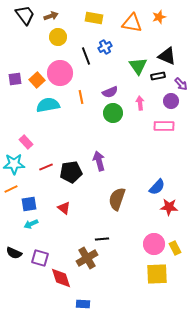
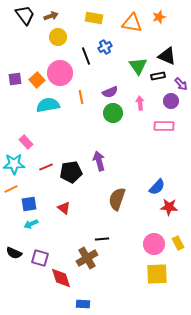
yellow rectangle at (175, 248): moved 3 px right, 5 px up
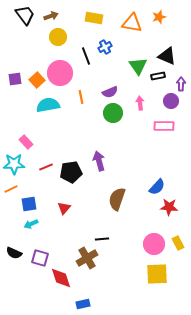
purple arrow at (181, 84): rotated 136 degrees counterclockwise
red triangle at (64, 208): rotated 32 degrees clockwise
blue rectangle at (83, 304): rotated 16 degrees counterclockwise
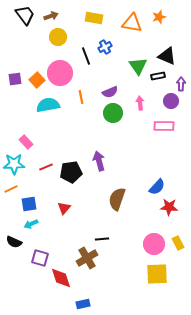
black semicircle at (14, 253): moved 11 px up
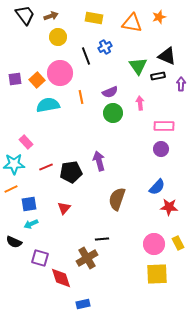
purple circle at (171, 101): moved 10 px left, 48 px down
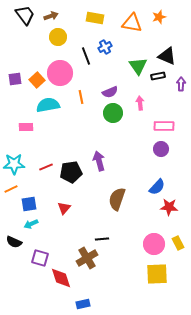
yellow rectangle at (94, 18): moved 1 px right
pink rectangle at (26, 142): moved 15 px up; rotated 48 degrees counterclockwise
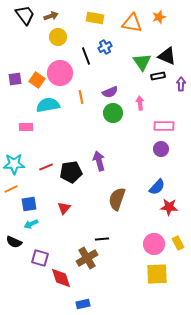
green triangle at (138, 66): moved 4 px right, 4 px up
orange square at (37, 80): rotated 14 degrees counterclockwise
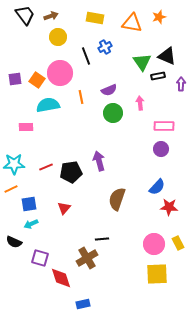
purple semicircle at (110, 92): moved 1 px left, 2 px up
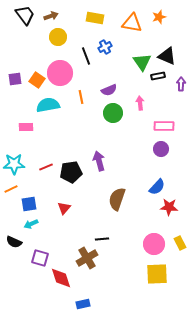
yellow rectangle at (178, 243): moved 2 px right
